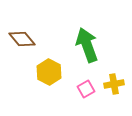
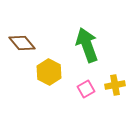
brown diamond: moved 4 px down
yellow cross: moved 1 px right, 1 px down
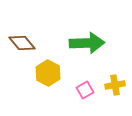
green arrow: moved 2 px up; rotated 108 degrees clockwise
yellow hexagon: moved 1 px left, 1 px down
pink square: moved 1 px left, 1 px down
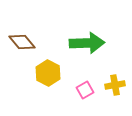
brown diamond: moved 1 px up
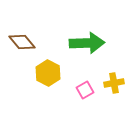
yellow cross: moved 1 px left, 2 px up
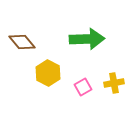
green arrow: moved 4 px up
pink square: moved 2 px left, 3 px up
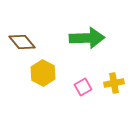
green arrow: moved 1 px up
yellow hexagon: moved 5 px left
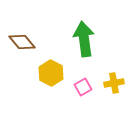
green arrow: moved 3 px left, 1 px down; rotated 96 degrees counterclockwise
yellow hexagon: moved 8 px right
